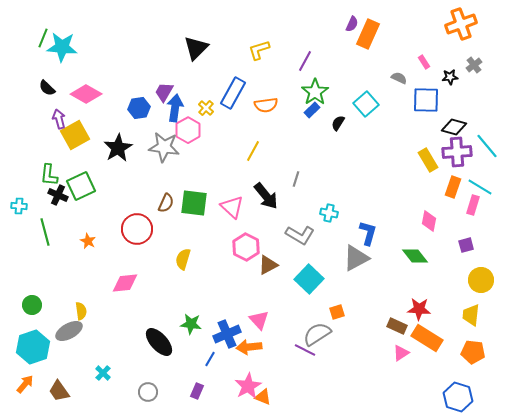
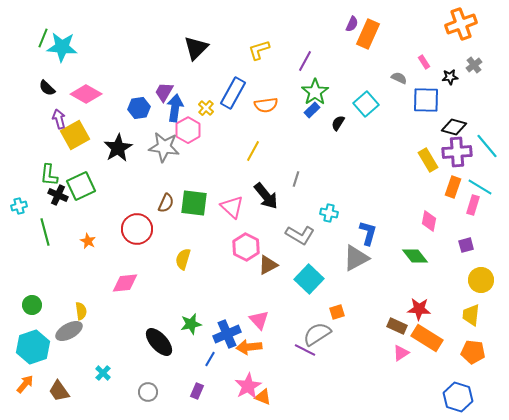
cyan cross at (19, 206): rotated 21 degrees counterclockwise
green star at (191, 324): rotated 20 degrees counterclockwise
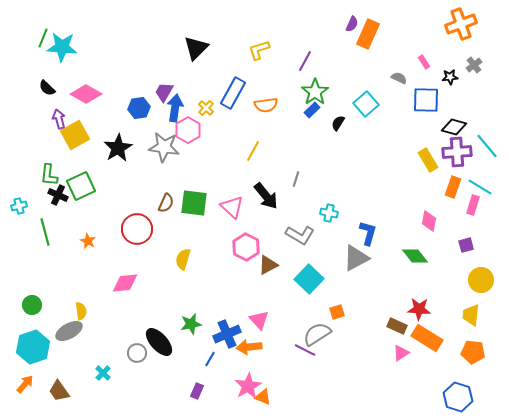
gray circle at (148, 392): moved 11 px left, 39 px up
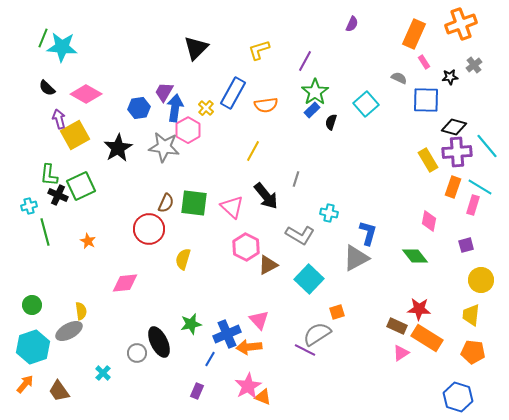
orange rectangle at (368, 34): moved 46 px right
black semicircle at (338, 123): moved 7 px left, 1 px up; rotated 14 degrees counterclockwise
cyan cross at (19, 206): moved 10 px right
red circle at (137, 229): moved 12 px right
black ellipse at (159, 342): rotated 16 degrees clockwise
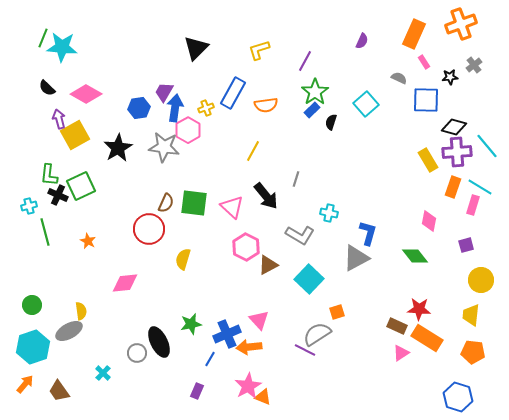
purple semicircle at (352, 24): moved 10 px right, 17 px down
yellow cross at (206, 108): rotated 28 degrees clockwise
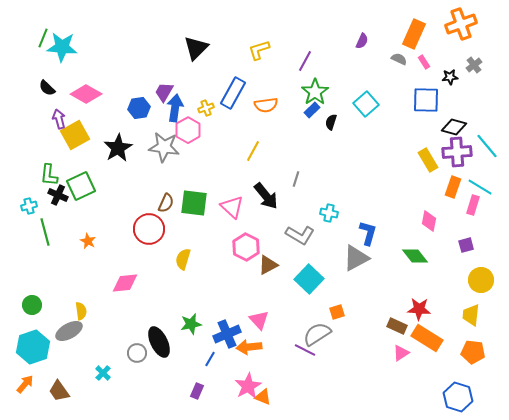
gray semicircle at (399, 78): moved 19 px up
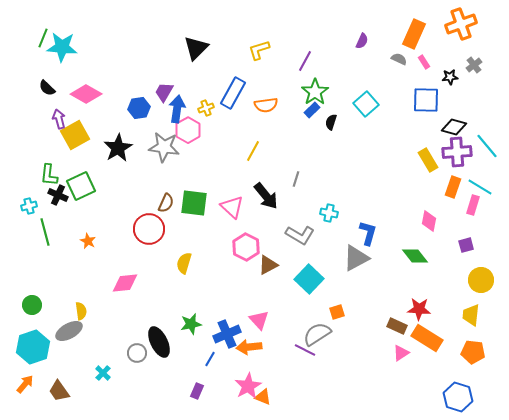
blue arrow at (175, 108): moved 2 px right, 1 px down
yellow semicircle at (183, 259): moved 1 px right, 4 px down
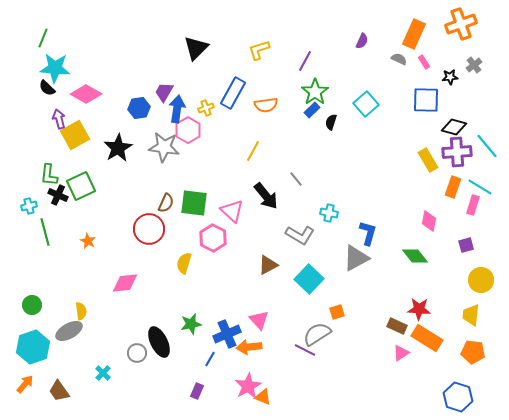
cyan star at (62, 47): moved 7 px left, 21 px down
gray line at (296, 179): rotated 56 degrees counterclockwise
pink triangle at (232, 207): moved 4 px down
pink hexagon at (246, 247): moved 33 px left, 9 px up
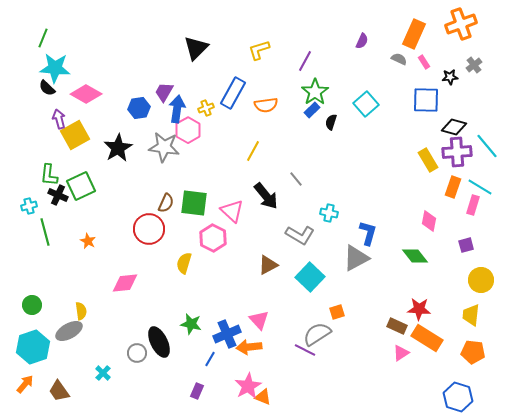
cyan square at (309, 279): moved 1 px right, 2 px up
green star at (191, 324): rotated 25 degrees clockwise
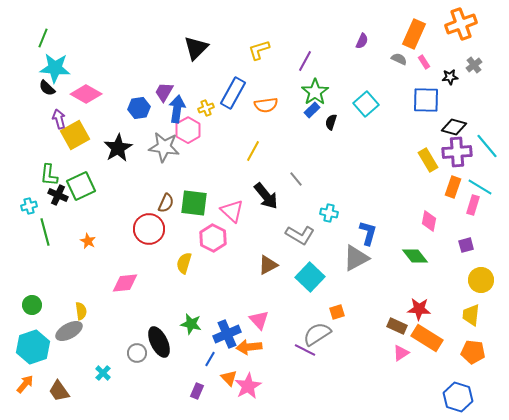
orange triangle at (263, 397): moved 34 px left, 19 px up; rotated 24 degrees clockwise
